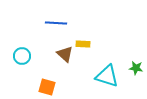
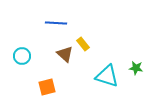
yellow rectangle: rotated 48 degrees clockwise
orange square: rotated 30 degrees counterclockwise
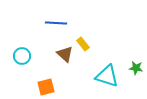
orange square: moved 1 px left
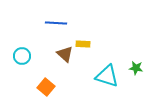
yellow rectangle: rotated 48 degrees counterclockwise
orange square: rotated 36 degrees counterclockwise
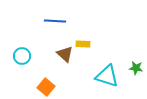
blue line: moved 1 px left, 2 px up
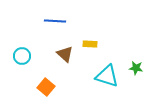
yellow rectangle: moved 7 px right
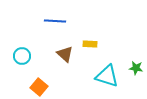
orange square: moved 7 px left
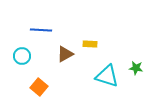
blue line: moved 14 px left, 9 px down
brown triangle: rotated 48 degrees clockwise
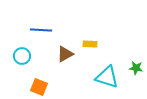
cyan triangle: moved 1 px down
orange square: rotated 18 degrees counterclockwise
